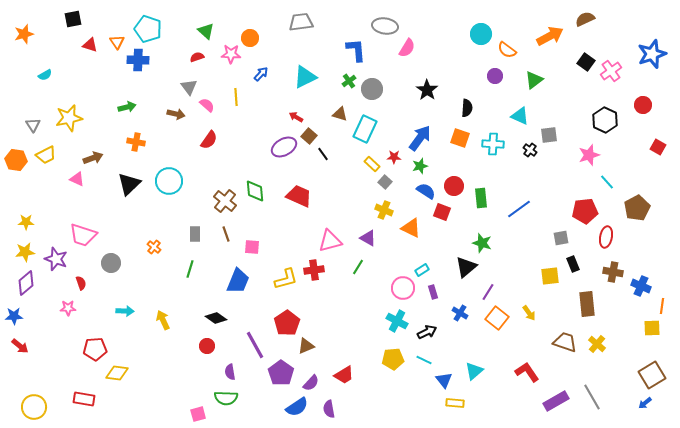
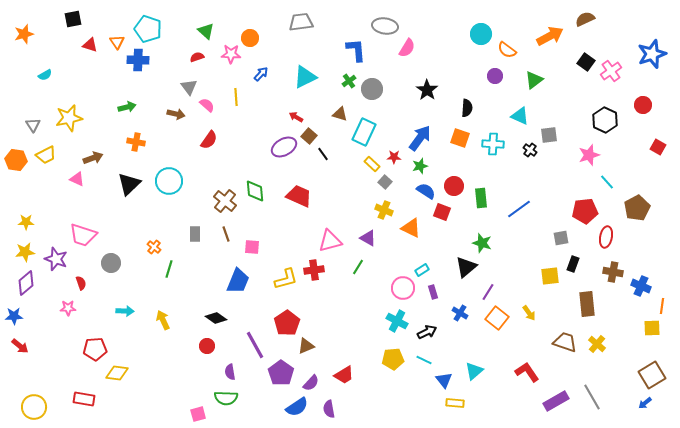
cyan rectangle at (365, 129): moved 1 px left, 3 px down
black rectangle at (573, 264): rotated 42 degrees clockwise
green line at (190, 269): moved 21 px left
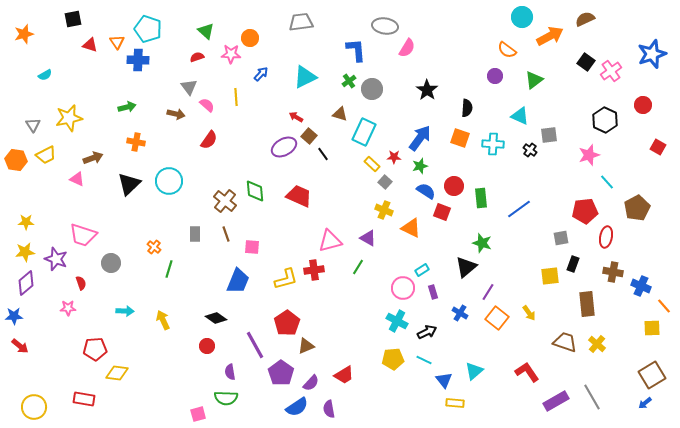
cyan circle at (481, 34): moved 41 px right, 17 px up
orange line at (662, 306): moved 2 px right; rotated 49 degrees counterclockwise
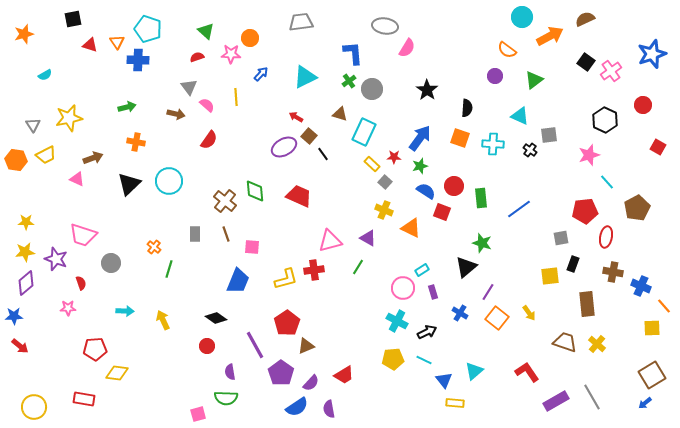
blue L-shape at (356, 50): moved 3 px left, 3 px down
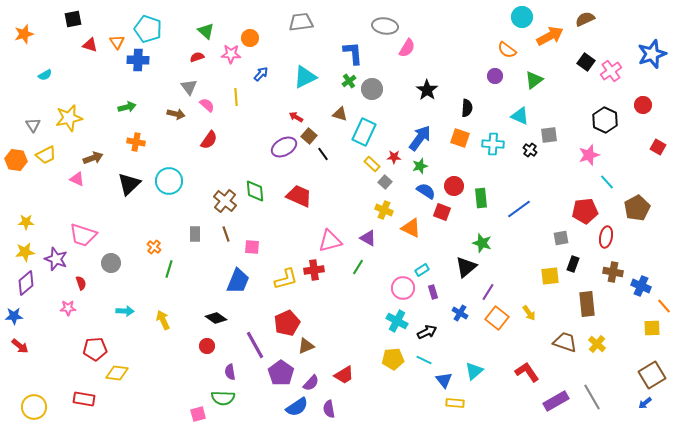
red pentagon at (287, 323): rotated 10 degrees clockwise
green semicircle at (226, 398): moved 3 px left
